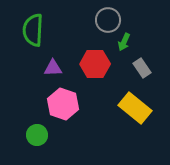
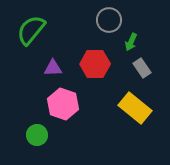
gray circle: moved 1 px right
green semicircle: moved 2 px left; rotated 36 degrees clockwise
green arrow: moved 7 px right
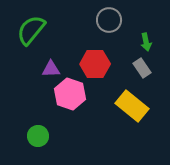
green arrow: moved 15 px right; rotated 36 degrees counterclockwise
purple triangle: moved 2 px left, 1 px down
pink hexagon: moved 7 px right, 10 px up
yellow rectangle: moved 3 px left, 2 px up
green circle: moved 1 px right, 1 px down
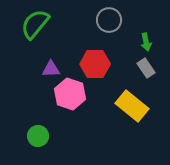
green semicircle: moved 4 px right, 6 px up
gray rectangle: moved 4 px right
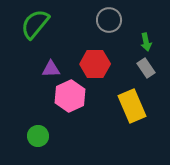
pink hexagon: moved 2 px down; rotated 16 degrees clockwise
yellow rectangle: rotated 28 degrees clockwise
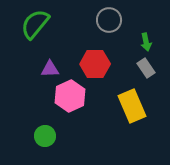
purple triangle: moved 1 px left
green circle: moved 7 px right
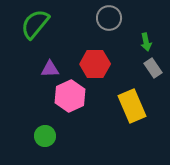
gray circle: moved 2 px up
gray rectangle: moved 7 px right
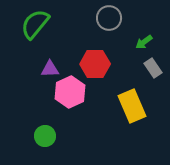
green arrow: moved 2 px left; rotated 66 degrees clockwise
pink hexagon: moved 4 px up
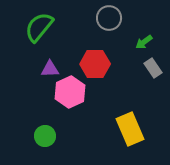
green semicircle: moved 4 px right, 3 px down
yellow rectangle: moved 2 px left, 23 px down
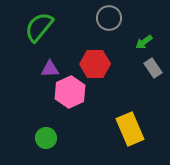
green circle: moved 1 px right, 2 px down
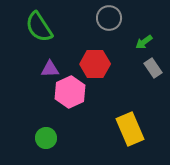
green semicircle: rotated 72 degrees counterclockwise
